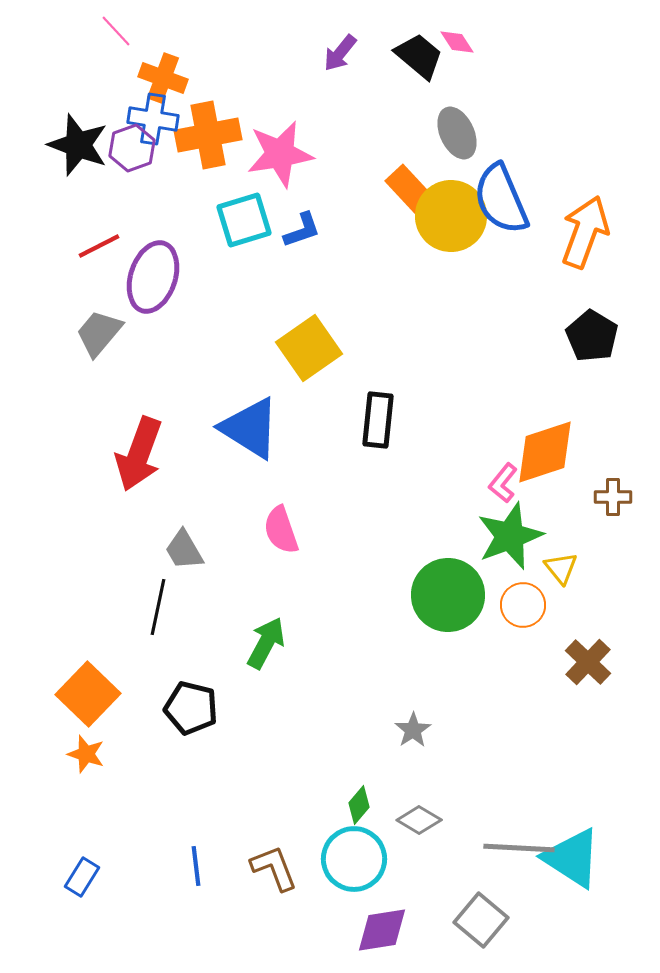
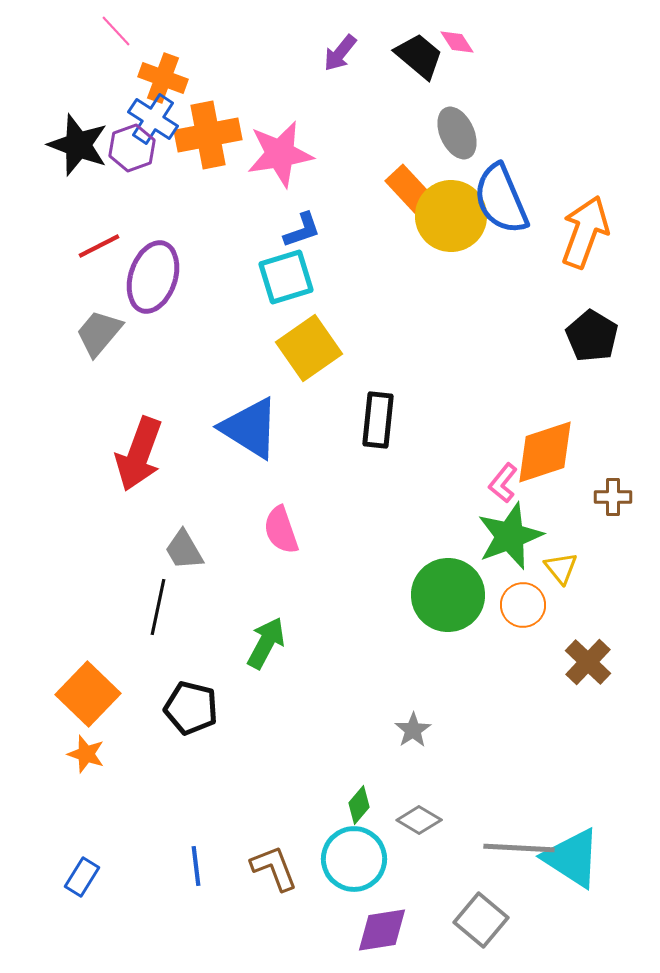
blue cross at (153, 119): rotated 24 degrees clockwise
cyan square at (244, 220): moved 42 px right, 57 px down
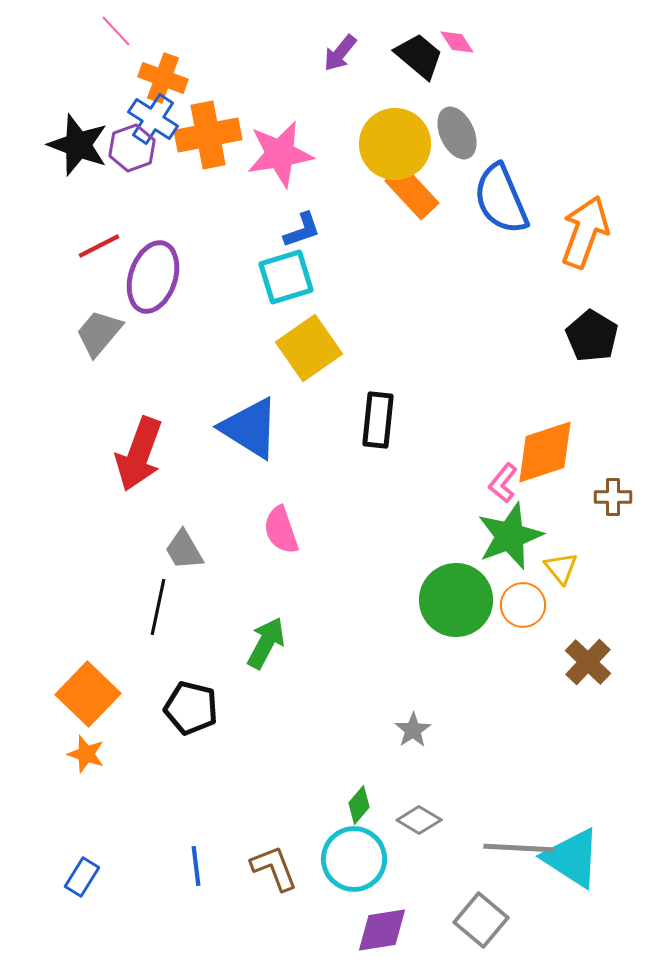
yellow circle at (451, 216): moved 56 px left, 72 px up
green circle at (448, 595): moved 8 px right, 5 px down
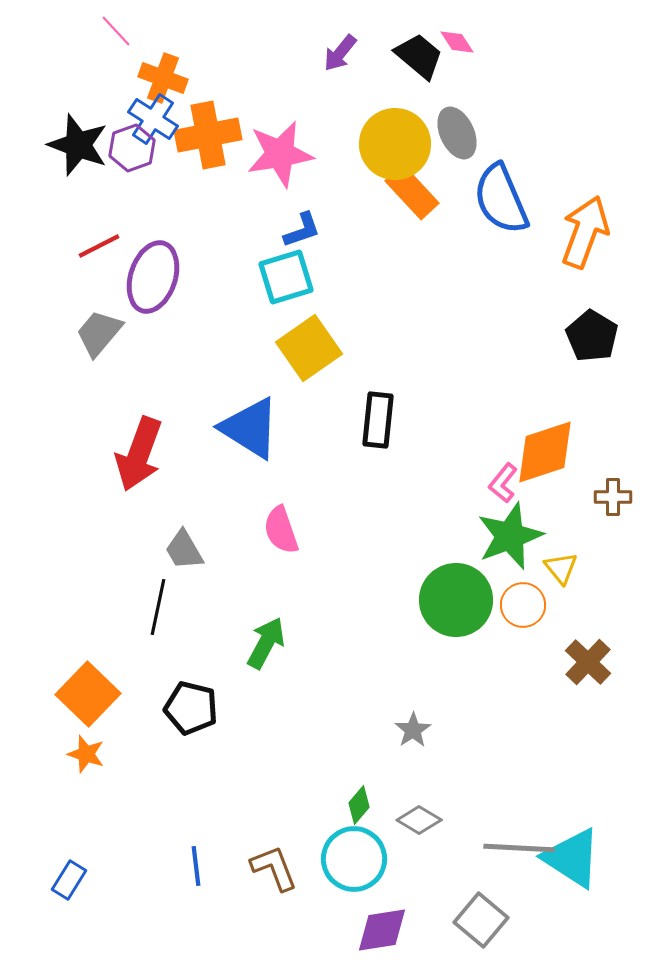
blue rectangle at (82, 877): moved 13 px left, 3 px down
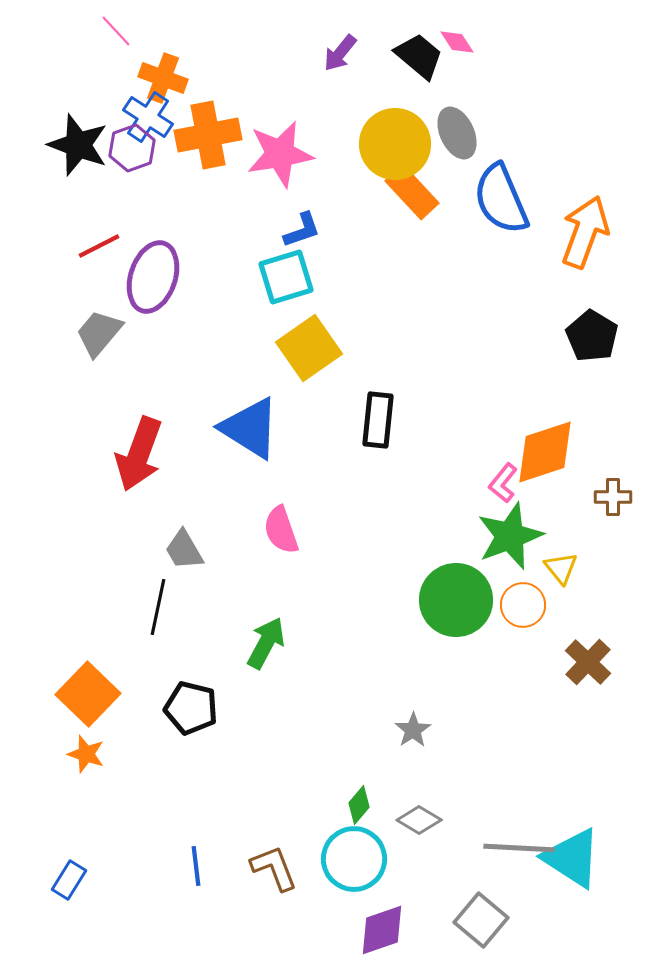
blue cross at (153, 119): moved 5 px left, 2 px up
purple diamond at (382, 930): rotated 10 degrees counterclockwise
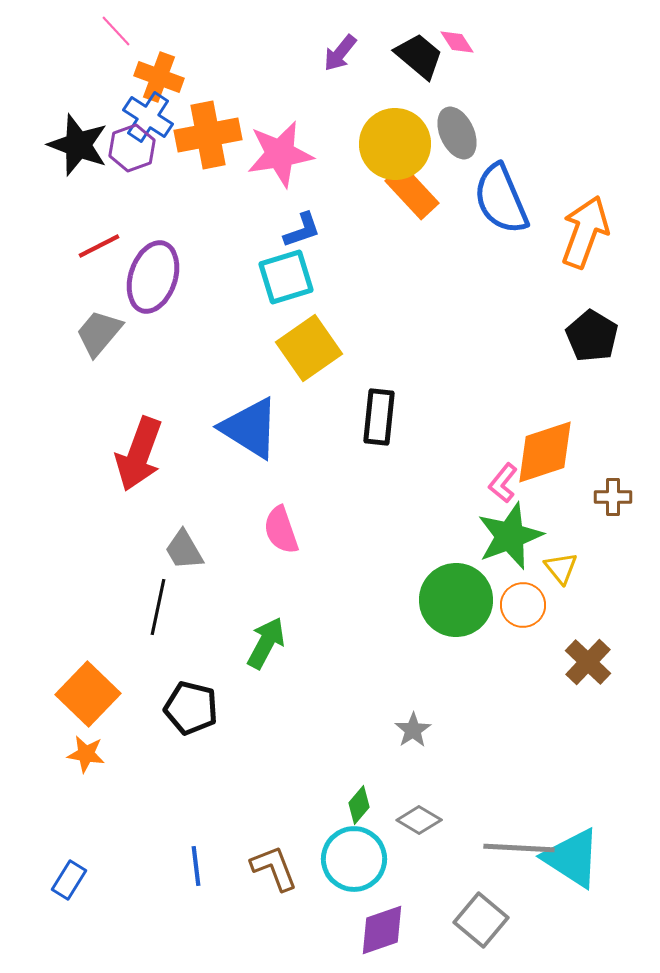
orange cross at (163, 78): moved 4 px left, 1 px up
black rectangle at (378, 420): moved 1 px right, 3 px up
orange star at (86, 754): rotated 9 degrees counterclockwise
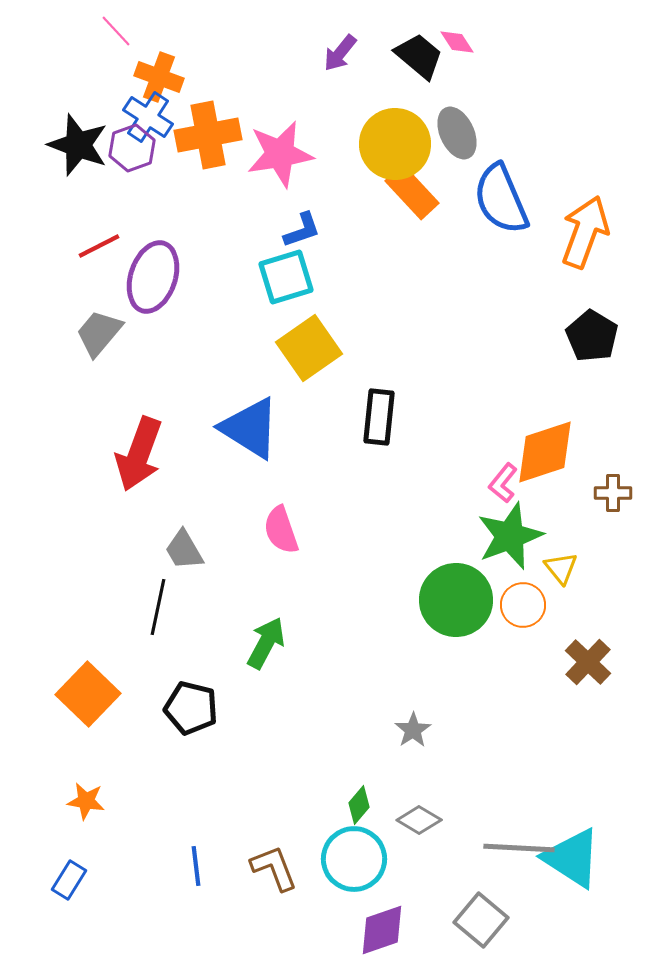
brown cross at (613, 497): moved 4 px up
orange star at (86, 754): moved 47 px down
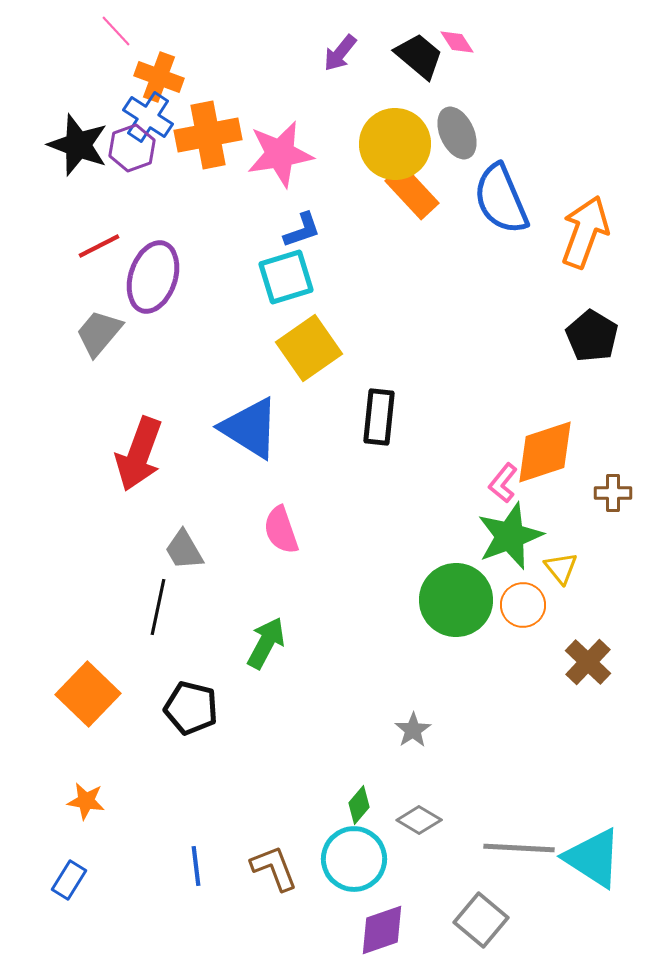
cyan triangle at (572, 858): moved 21 px right
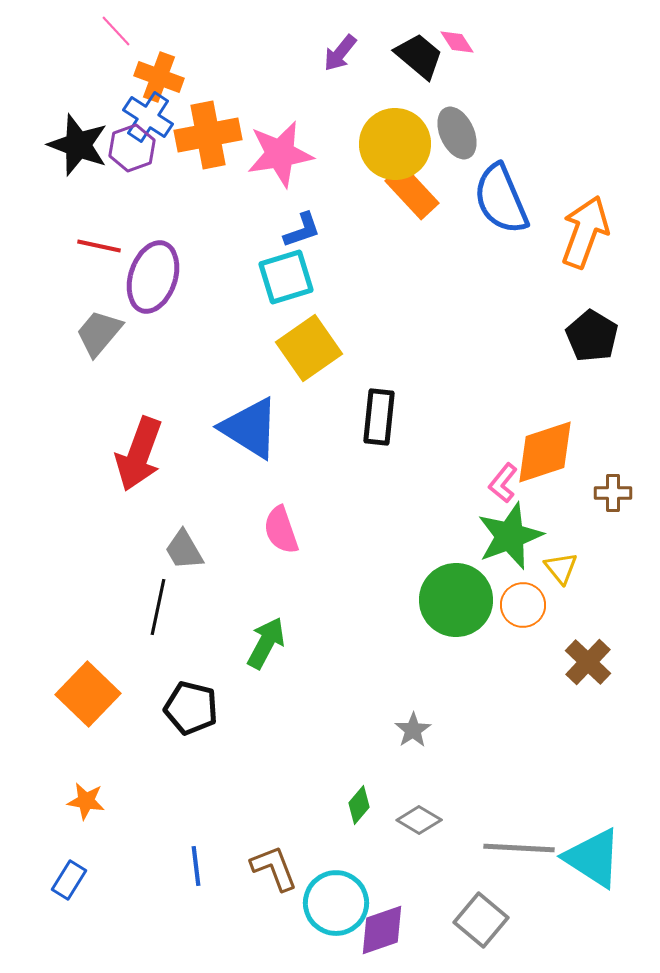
red line at (99, 246): rotated 39 degrees clockwise
cyan circle at (354, 859): moved 18 px left, 44 px down
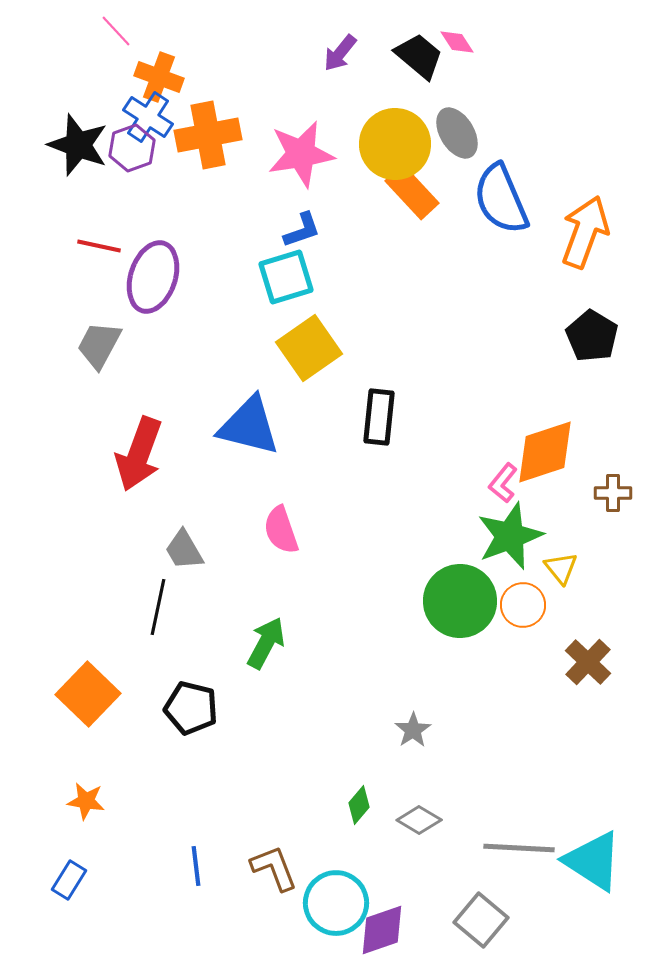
gray ellipse at (457, 133): rotated 6 degrees counterclockwise
pink star at (280, 154): moved 21 px right
gray trapezoid at (99, 333): moved 12 px down; rotated 12 degrees counterclockwise
blue triangle at (250, 428): moved 1 px left, 2 px up; rotated 18 degrees counterclockwise
green circle at (456, 600): moved 4 px right, 1 px down
cyan triangle at (593, 858): moved 3 px down
